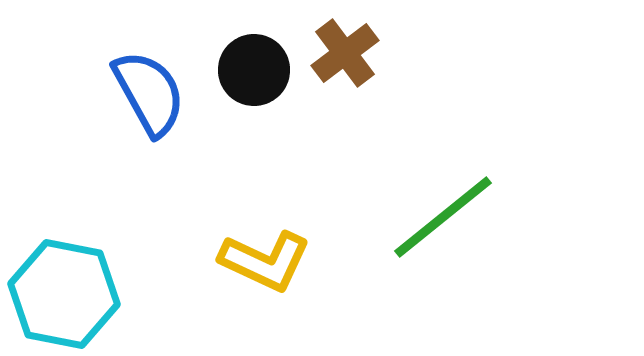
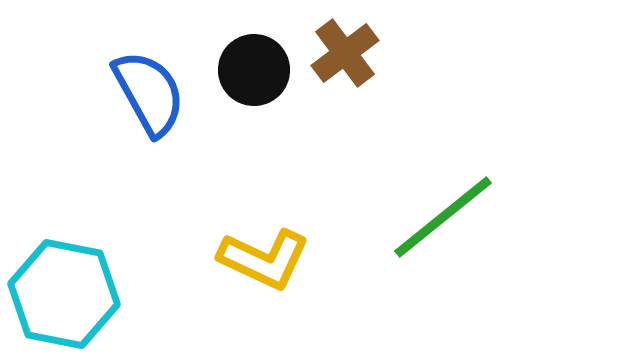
yellow L-shape: moved 1 px left, 2 px up
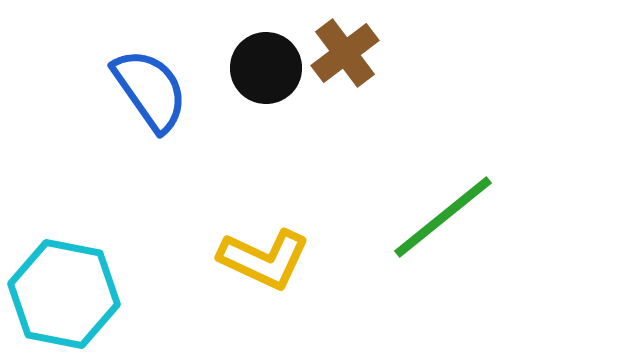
black circle: moved 12 px right, 2 px up
blue semicircle: moved 1 px right, 3 px up; rotated 6 degrees counterclockwise
